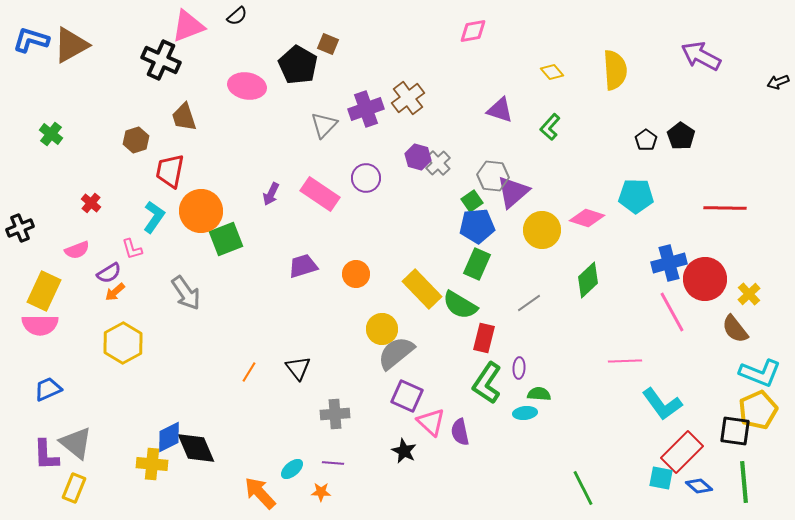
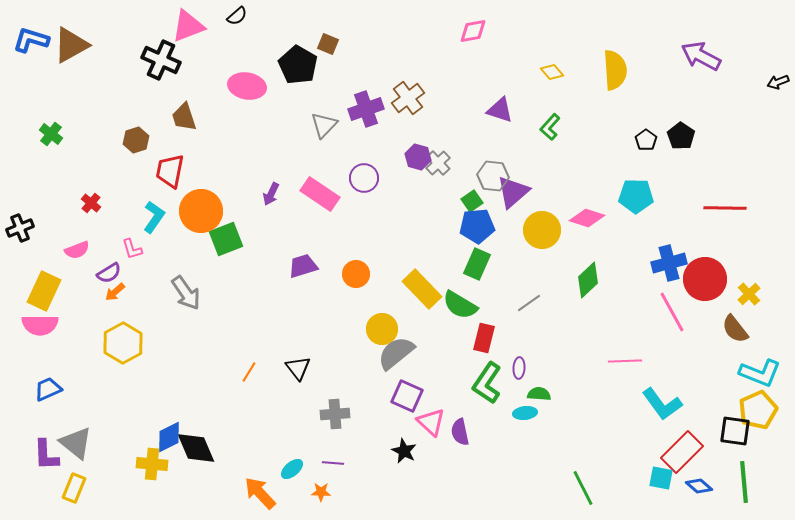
purple circle at (366, 178): moved 2 px left
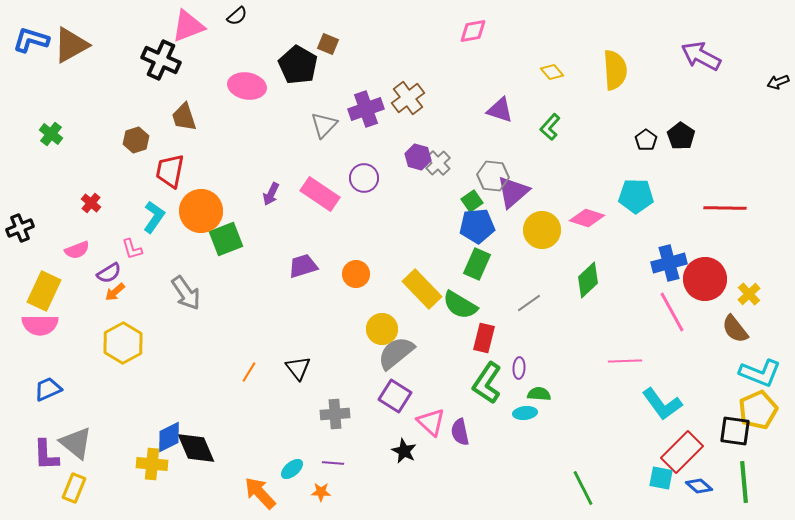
purple square at (407, 396): moved 12 px left; rotated 8 degrees clockwise
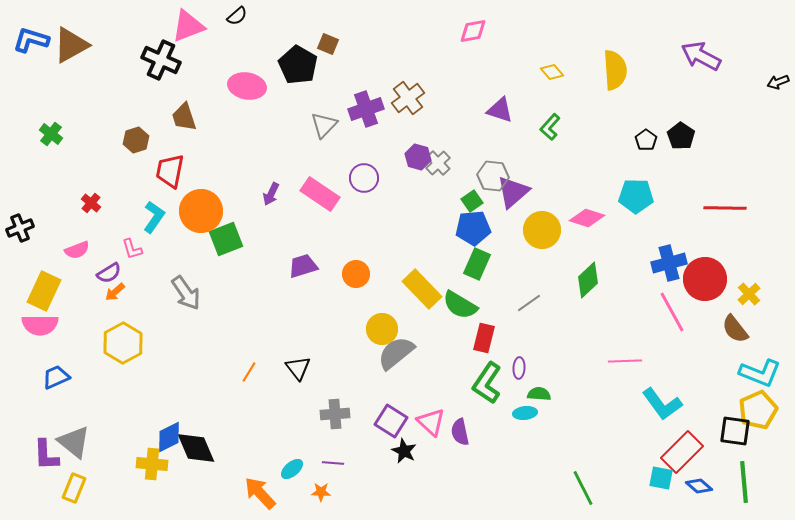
blue pentagon at (477, 226): moved 4 px left, 2 px down
blue trapezoid at (48, 389): moved 8 px right, 12 px up
purple square at (395, 396): moved 4 px left, 25 px down
gray triangle at (76, 443): moved 2 px left, 1 px up
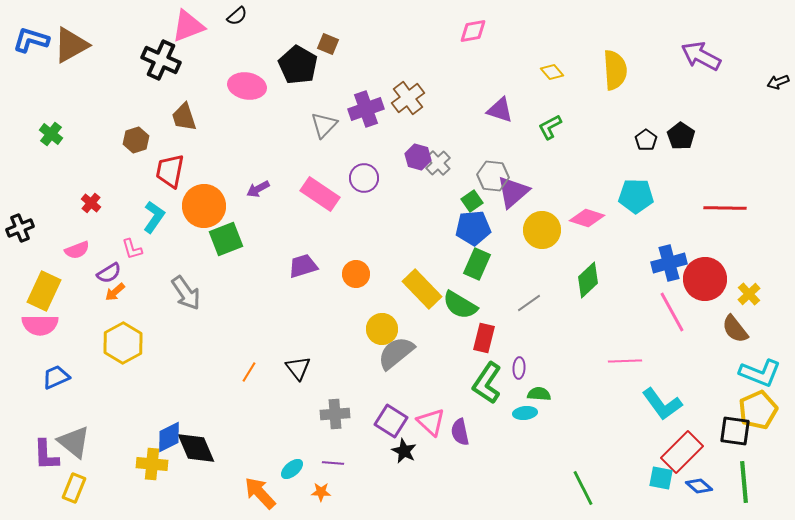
green L-shape at (550, 127): rotated 20 degrees clockwise
purple arrow at (271, 194): moved 13 px left, 5 px up; rotated 35 degrees clockwise
orange circle at (201, 211): moved 3 px right, 5 px up
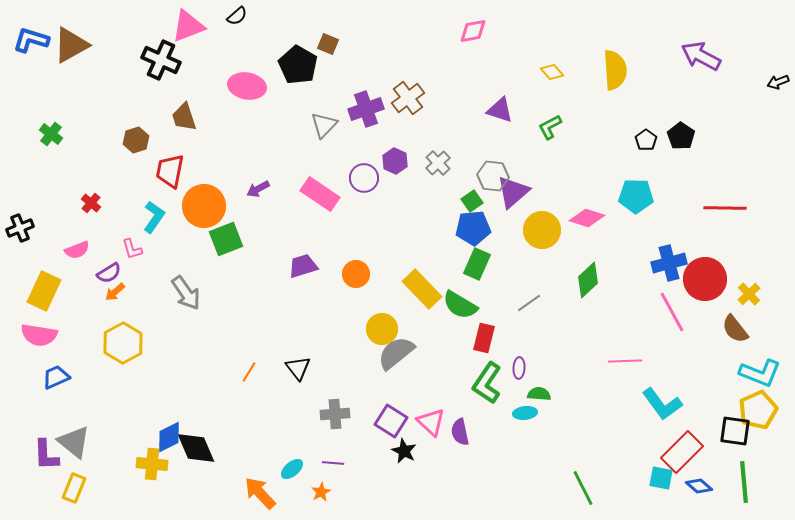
purple hexagon at (418, 157): moved 23 px left, 4 px down; rotated 10 degrees clockwise
pink semicircle at (40, 325): moved 1 px left, 10 px down; rotated 9 degrees clockwise
orange star at (321, 492): rotated 30 degrees counterclockwise
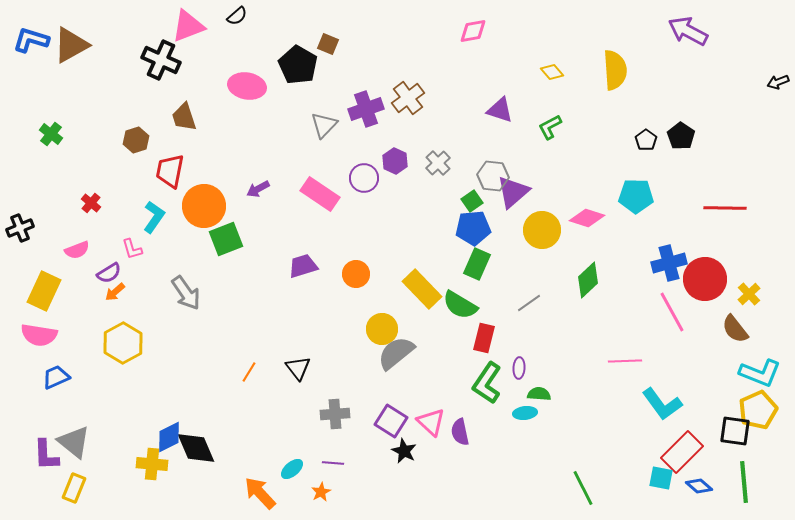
purple arrow at (701, 56): moved 13 px left, 25 px up
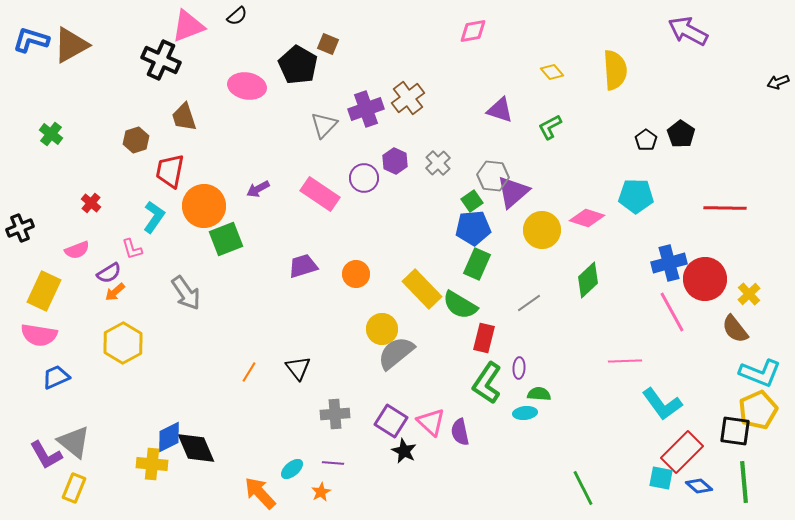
black pentagon at (681, 136): moved 2 px up
purple L-shape at (46, 455): rotated 28 degrees counterclockwise
